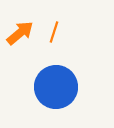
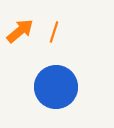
orange arrow: moved 2 px up
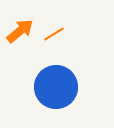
orange line: moved 2 px down; rotated 40 degrees clockwise
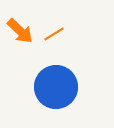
orange arrow: rotated 84 degrees clockwise
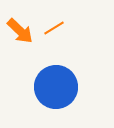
orange line: moved 6 px up
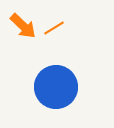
orange arrow: moved 3 px right, 5 px up
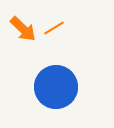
orange arrow: moved 3 px down
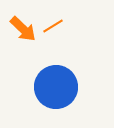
orange line: moved 1 px left, 2 px up
